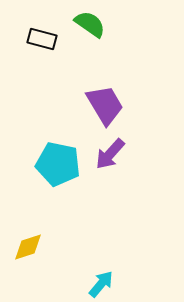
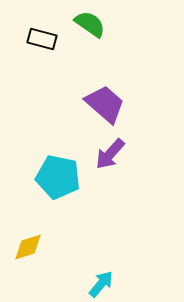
purple trapezoid: moved 1 px up; rotated 18 degrees counterclockwise
cyan pentagon: moved 13 px down
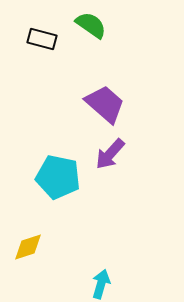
green semicircle: moved 1 px right, 1 px down
cyan arrow: rotated 24 degrees counterclockwise
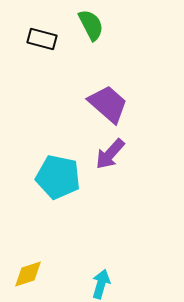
green semicircle: rotated 28 degrees clockwise
purple trapezoid: moved 3 px right
yellow diamond: moved 27 px down
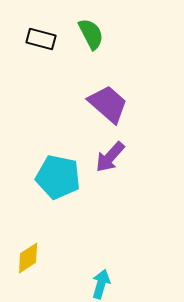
green semicircle: moved 9 px down
black rectangle: moved 1 px left
purple arrow: moved 3 px down
yellow diamond: moved 16 px up; rotated 16 degrees counterclockwise
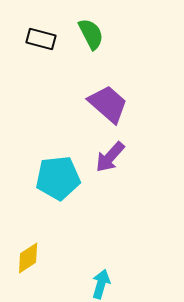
cyan pentagon: moved 1 px down; rotated 18 degrees counterclockwise
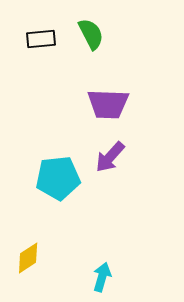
black rectangle: rotated 20 degrees counterclockwise
purple trapezoid: rotated 141 degrees clockwise
cyan arrow: moved 1 px right, 7 px up
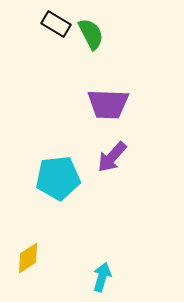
black rectangle: moved 15 px right, 15 px up; rotated 36 degrees clockwise
purple arrow: moved 2 px right
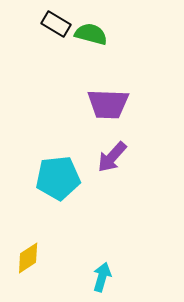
green semicircle: rotated 48 degrees counterclockwise
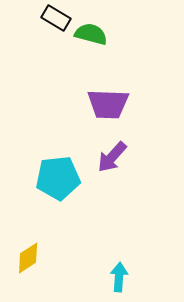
black rectangle: moved 6 px up
cyan arrow: moved 17 px right; rotated 12 degrees counterclockwise
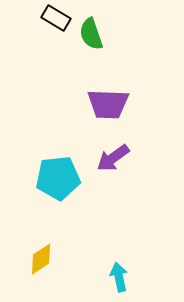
green semicircle: rotated 124 degrees counterclockwise
purple arrow: moved 1 px right, 1 px down; rotated 12 degrees clockwise
yellow diamond: moved 13 px right, 1 px down
cyan arrow: rotated 16 degrees counterclockwise
